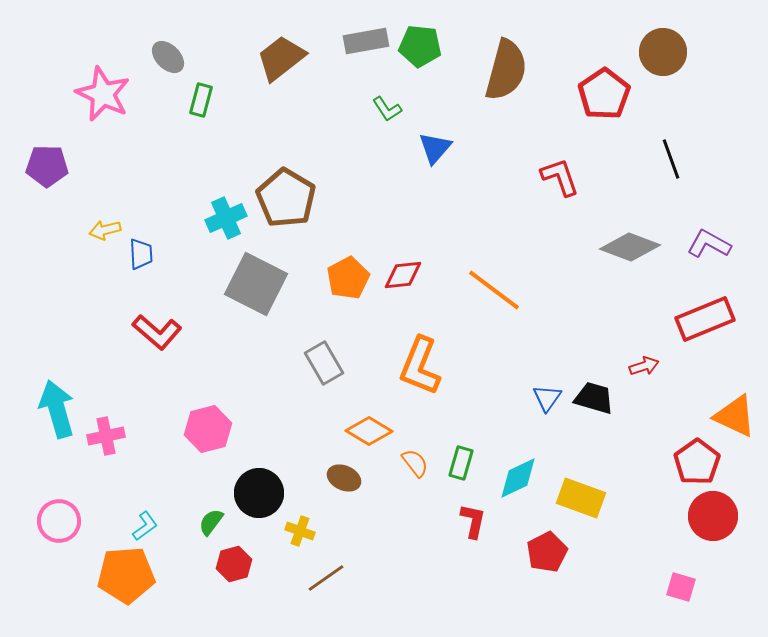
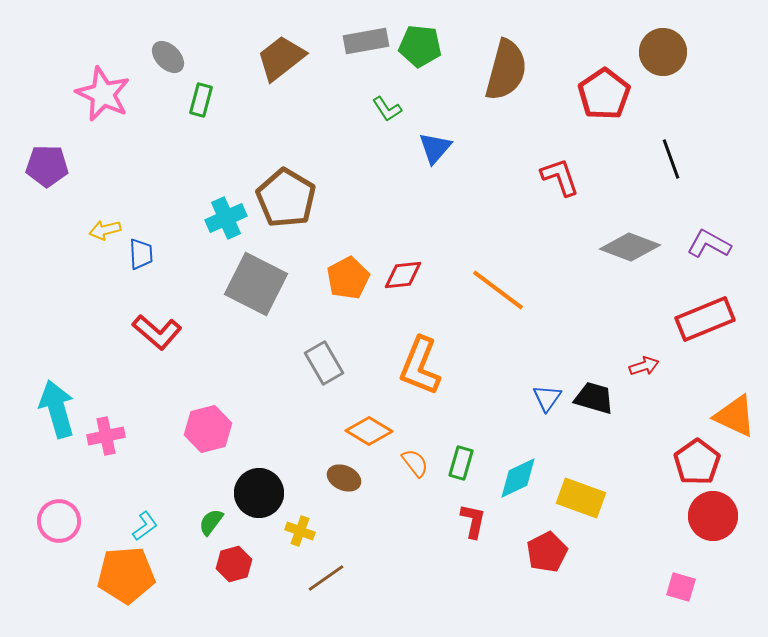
orange line at (494, 290): moved 4 px right
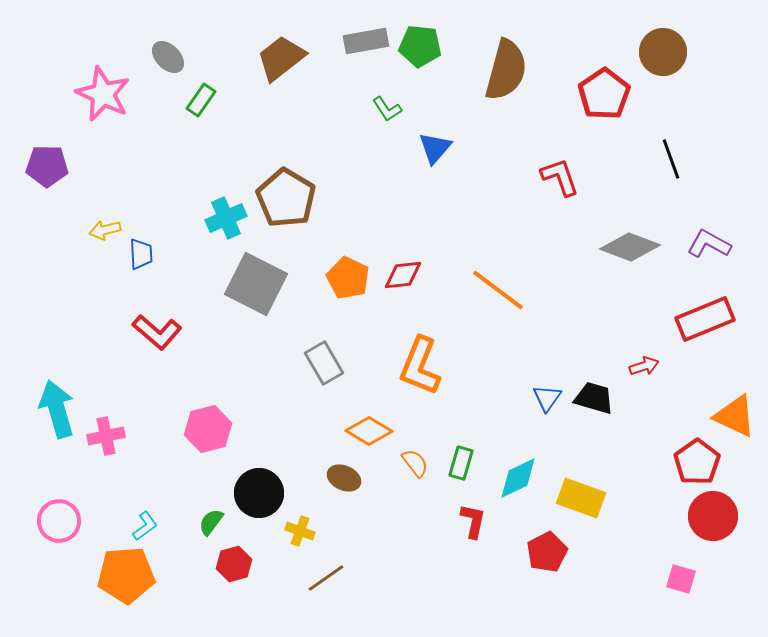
green rectangle at (201, 100): rotated 20 degrees clockwise
orange pentagon at (348, 278): rotated 18 degrees counterclockwise
pink square at (681, 587): moved 8 px up
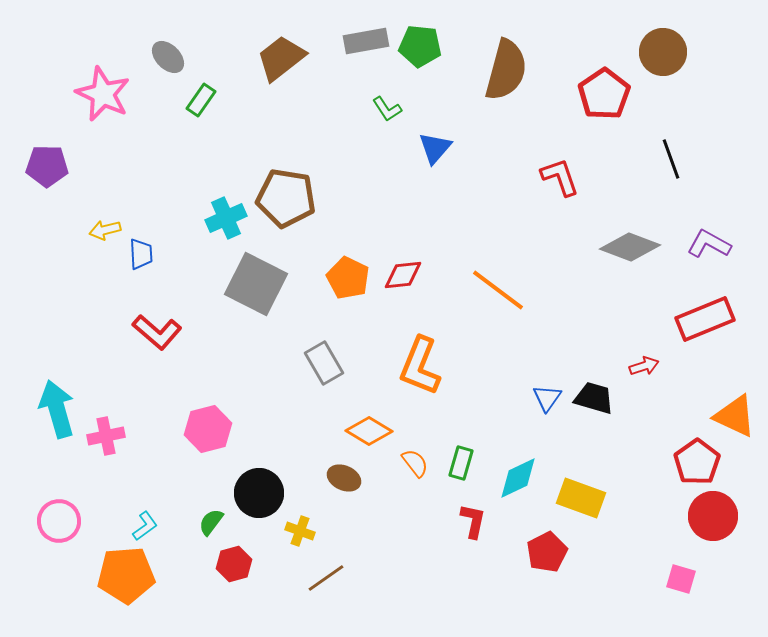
brown pentagon at (286, 198): rotated 22 degrees counterclockwise
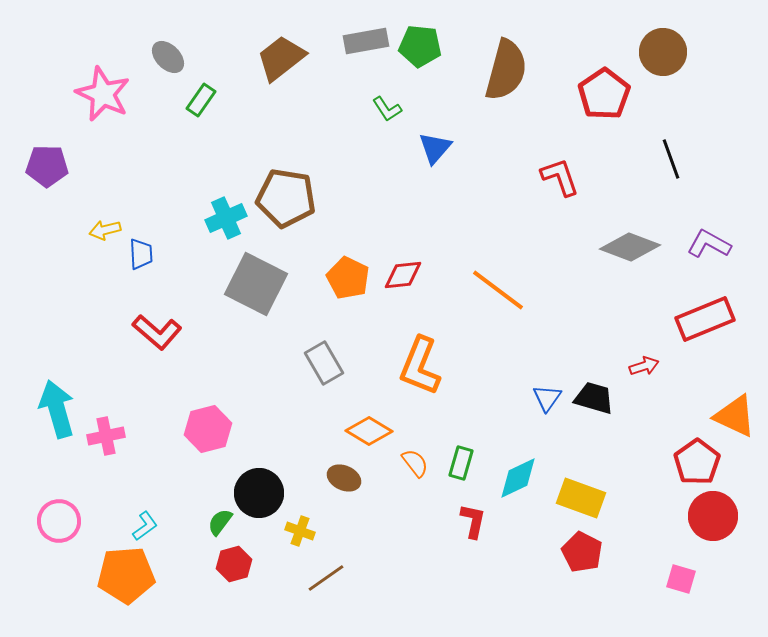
green semicircle at (211, 522): moved 9 px right
red pentagon at (547, 552): moved 35 px right; rotated 18 degrees counterclockwise
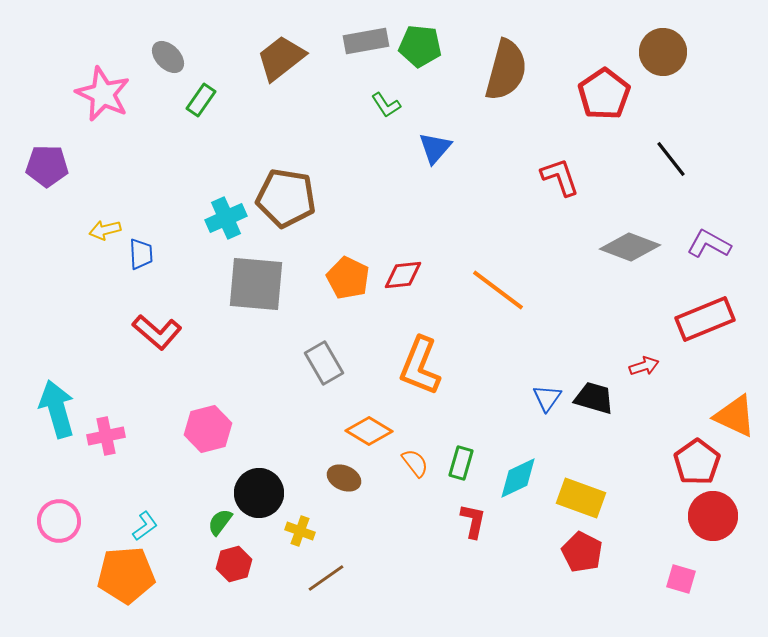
green L-shape at (387, 109): moved 1 px left, 4 px up
black line at (671, 159): rotated 18 degrees counterclockwise
gray square at (256, 284): rotated 22 degrees counterclockwise
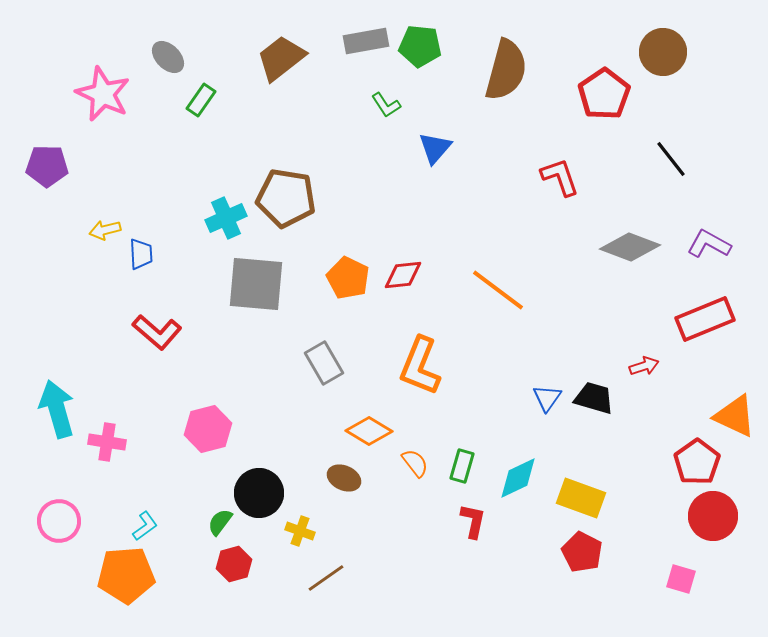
pink cross at (106, 436): moved 1 px right, 6 px down; rotated 21 degrees clockwise
green rectangle at (461, 463): moved 1 px right, 3 px down
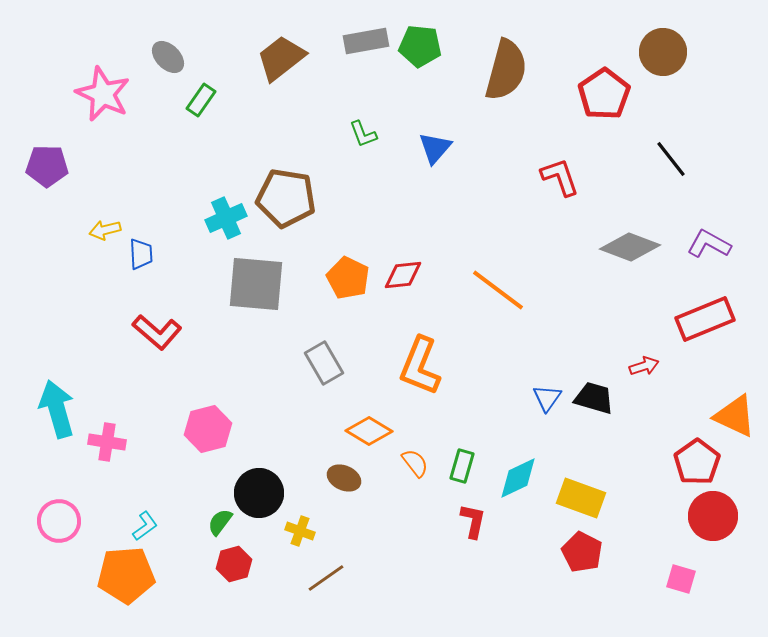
green L-shape at (386, 105): moved 23 px left, 29 px down; rotated 12 degrees clockwise
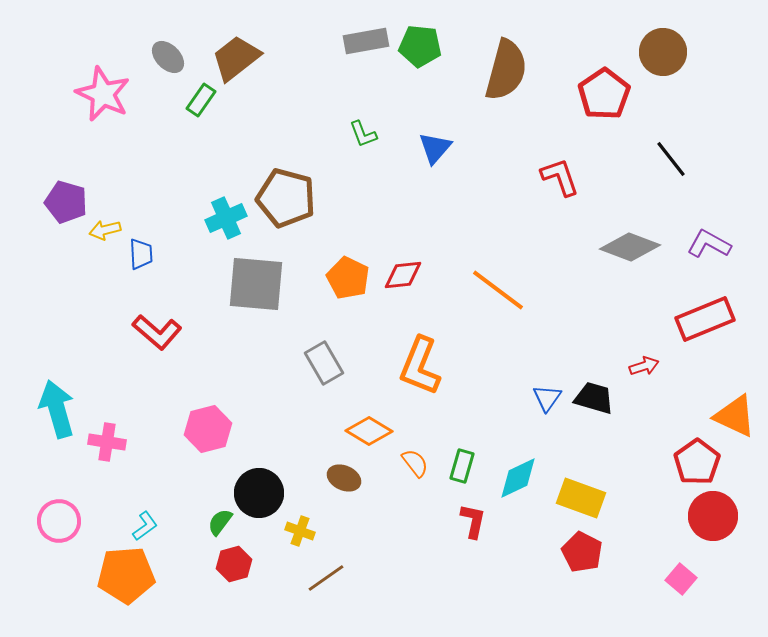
brown trapezoid at (281, 58): moved 45 px left
purple pentagon at (47, 166): moved 19 px right, 36 px down; rotated 15 degrees clockwise
brown pentagon at (286, 198): rotated 6 degrees clockwise
pink square at (681, 579): rotated 24 degrees clockwise
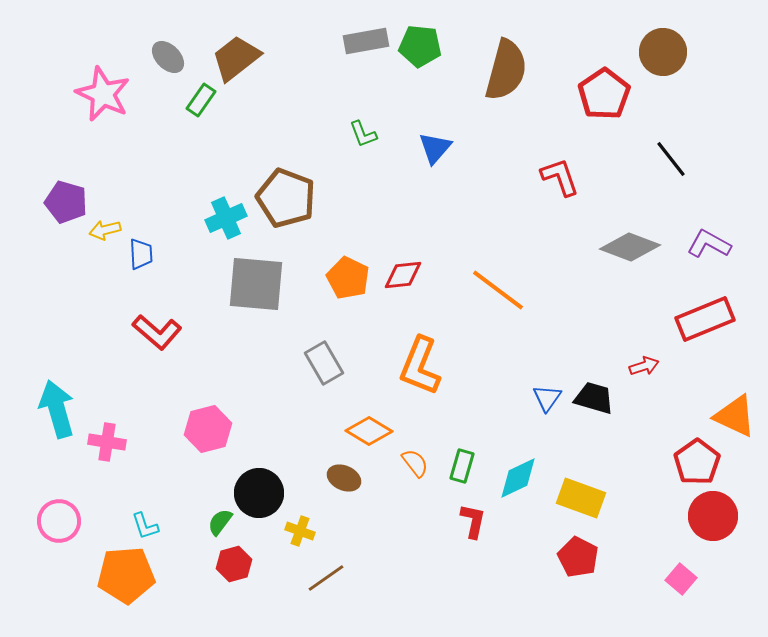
brown pentagon at (286, 198): rotated 6 degrees clockwise
cyan L-shape at (145, 526): rotated 108 degrees clockwise
red pentagon at (582, 552): moved 4 px left, 5 px down
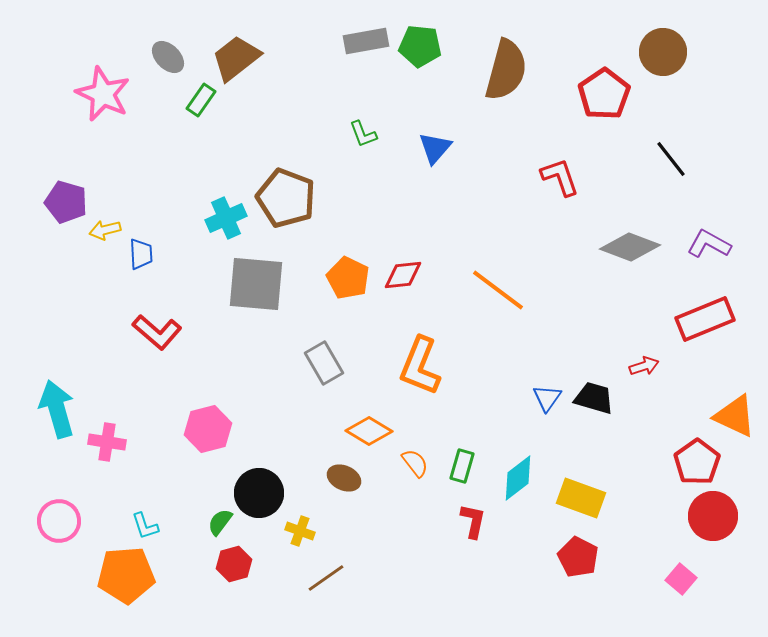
cyan diamond at (518, 478): rotated 12 degrees counterclockwise
